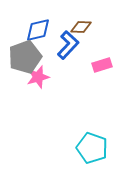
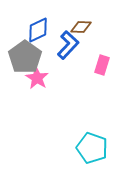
blue diamond: rotated 12 degrees counterclockwise
gray pentagon: rotated 16 degrees counterclockwise
pink rectangle: rotated 54 degrees counterclockwise
pink star: moved 1 px left, 1 px down; rotated 25 degrees counterclockwise
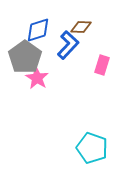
blue diamond: rotated 8 degrees clockwise
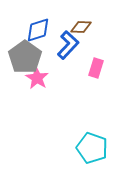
pink rectangle: moved 6 px left, 3 px down
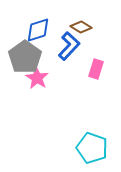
brown diamond: rotated 30 degrees clockwise
blue L-shape: moved 1 px right, 1 px down
pink rectangle: moved 1 px down
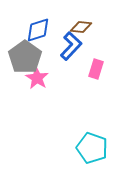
brown diamond: rotated 25 degrees counterclockwise
blue L-shape: moved 2 px right
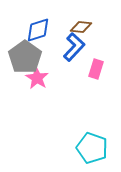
blue L-shape: moved 3 px right, 1 px down
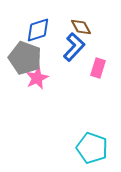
brown diamond: rotated 55 degrees clockwise
gray pentagon: moved 1 px down; rotated 16 degrees counterclockwise
pink rectangle: moved 2 px right, 1 px up
pink star: rotated 15 degrees clockwise
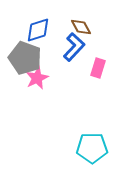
cyan pentagon: rotated 20 degrees counterclockwise
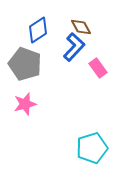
blue diamond: rotated 16 degrees counterclockwise
gray pentagon: moved 6 px down
pink rectangle: rotated 54 degrees counterclockwise
pink star: moved 12 px left, 26 px down; rotated 10 degrees clockwise
cyan pentagon: rotated 16 degrees counterclockwise
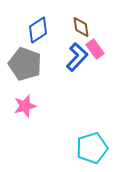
brown diamond: rotated 20 degrees clockwise
blue L-shape: moved 3 px right, 10 px down
pink rectangle: moved 3 px left, 19 px up
pink star: moved 2 px down
